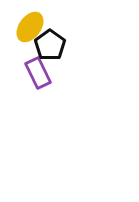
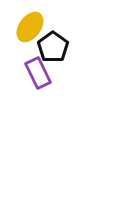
black pentagon: moved 3 px right, 2 px down
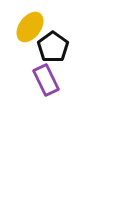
purple rectangle: moved 8 px right, 7 px down
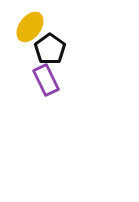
black pentagon: moved 3 px left, 2 px down
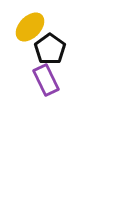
yellow ellipse: rotated 8 degrees clockwise
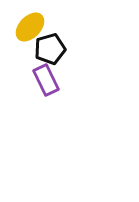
black pentagon: rotated 20 degrees clockwise
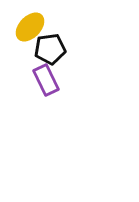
black pentagon: rotated 8 degrees clockwise
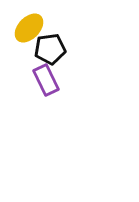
yellow ellipse: moved 1 px left, 1 px down
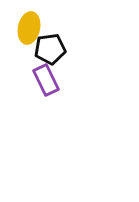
yellow ellipse: rotated 32 degrees counterclockwise
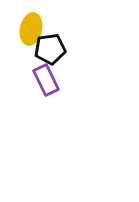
yellow ellipse: moved 2 px right, 1 px down
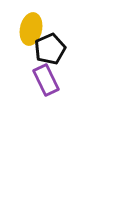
black pentagon: rotated 16 degrees counterclockwise
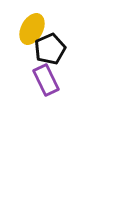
yellow ellipse: moved 1 px right; rotated 16 degrees clockwise
